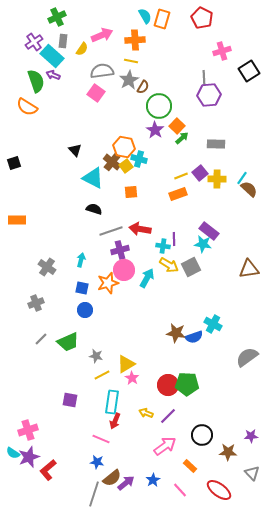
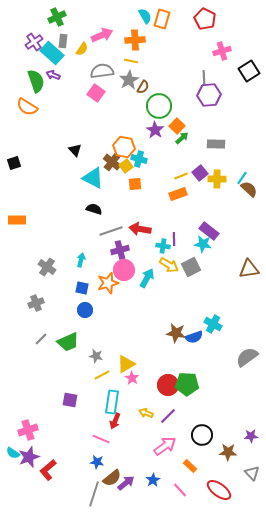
red pentagon at (202, 18): moved 3 px right, 1 px down
cyan rectangle at (52, 56): moved 3 px up
orange square at (131, 192): moved 4 px right, 8 px up
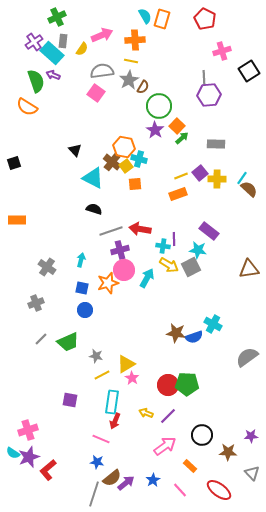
cyan star at (203, 244): moved 5 px left, 6 px down
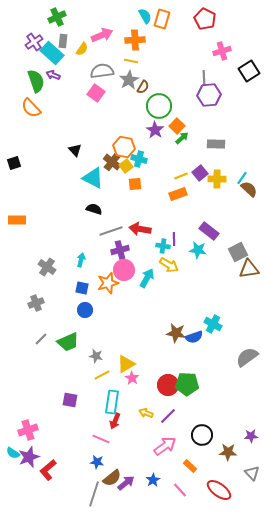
orange semicircle at (27, 107): moved 4 px right, 1 px down; rotated 15 degrees clockwise
gray square at (191, 267): moved 47 px right, 15 px up
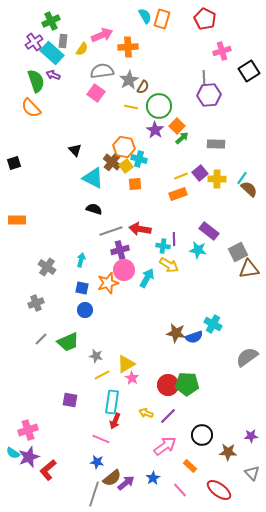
green cross at (57, 17): moved 6 px left, 4 px down
orange cross at (135, 40): moved 7 px left, 7 px down
yellow line at (131, 61): moved 46 px down
blue star at (153, 480): moved 2 px up
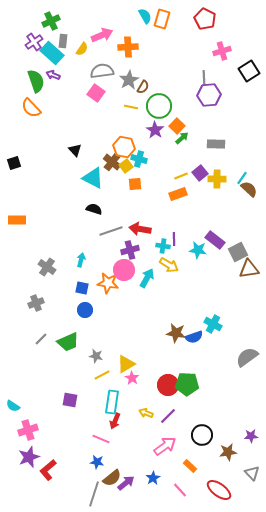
purple rectangle at (209, 231): moved 6 px right, 9 px down
purple cross at (120, 250): moved 10 px right
orange star at (108, 283): rotated 25 degrees clockwise
brown star at (228, 452): rotated 12 degrees counterclockwise
cyan semicircle at (13, 453): moved 47 px up
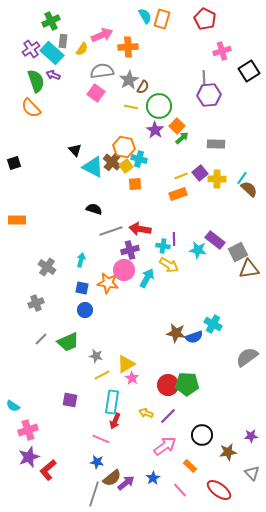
purple cross at (34, 42): moved 3 px left, 7 px down
cyan triangle at (93, 178): moved 11 px up
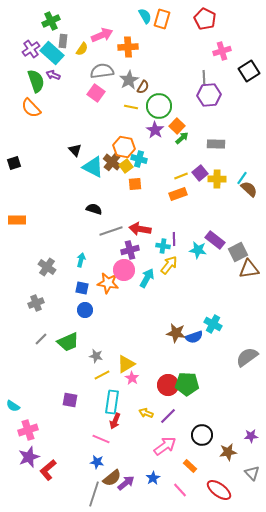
yellow arrow at (169, 265): rotated 84 degrees counterclockwise
